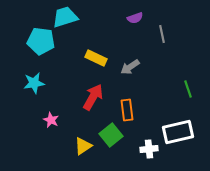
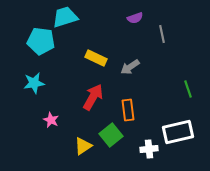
orange rectangle: moved 1 px right
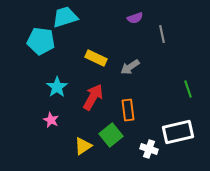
cyan star: moved 23 px right, 4 px down; rotated 25 degrees counterclockwise
white cross: rotated 24 degrees clockwise
